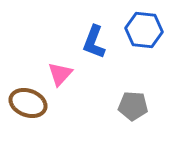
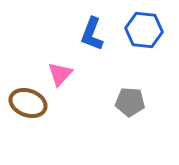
blue L-shape: moved 2 px left, 8 px up
gray pentagon: moved 3 px left, 4 px up
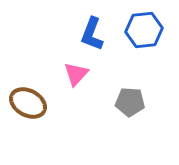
blue hexagon: rotated 12 degrees counterclockwise
pink triangle: moved 16 px right
brown ellipse: rotated 9 degrees clockwise
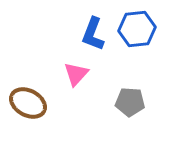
blue hexagon: moved 7 px left, 1 px up
blue L-shape: moved 1 px right
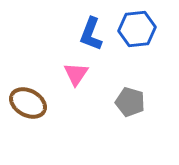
blue L-shape: moved 2 px left
pink triangle: rotated 8 degrees counterclockwise
gray pentagon: rotated 12 degrees clockwise
